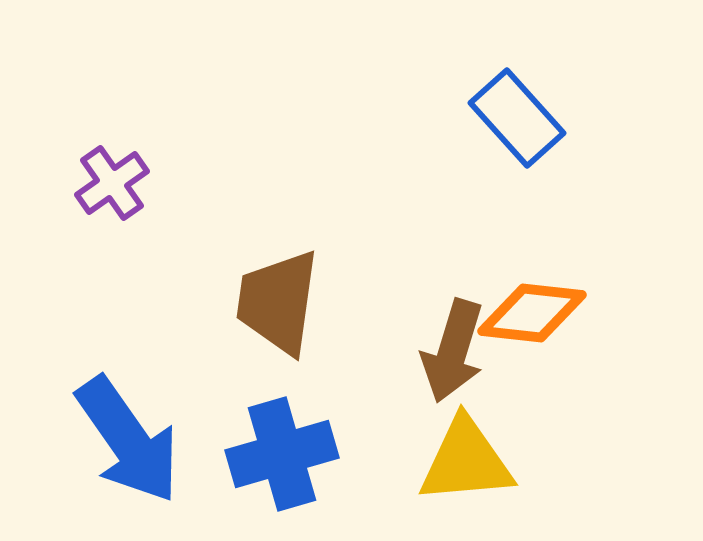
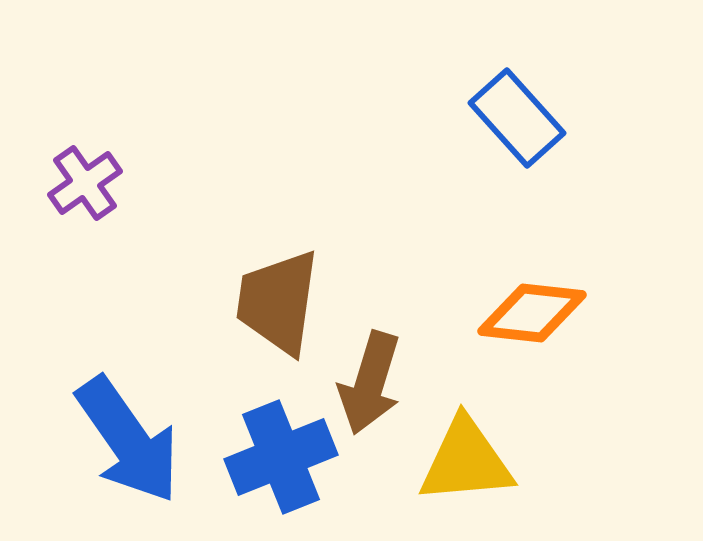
purple cross: moved 27 px left
brown arrow: moved 83 px left, 32 px down
blue cross: moved 1 px left, 3 px down; rotated 6 degrees counterclockwise
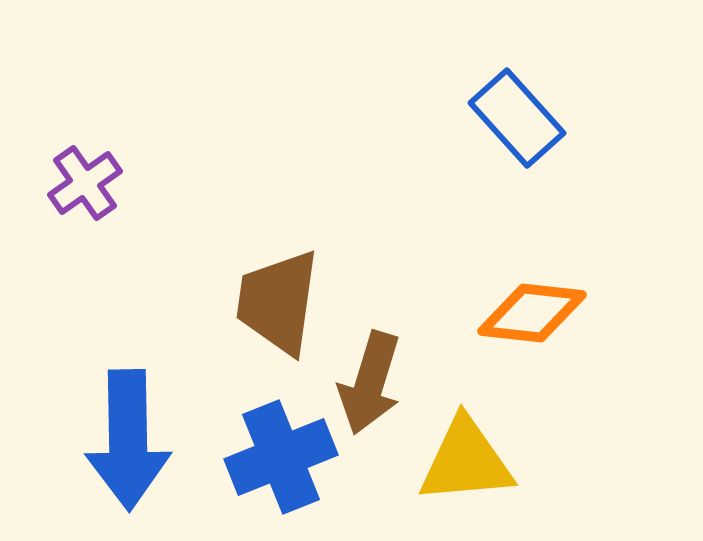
blue arrow: rotated 34 degrees clockwise
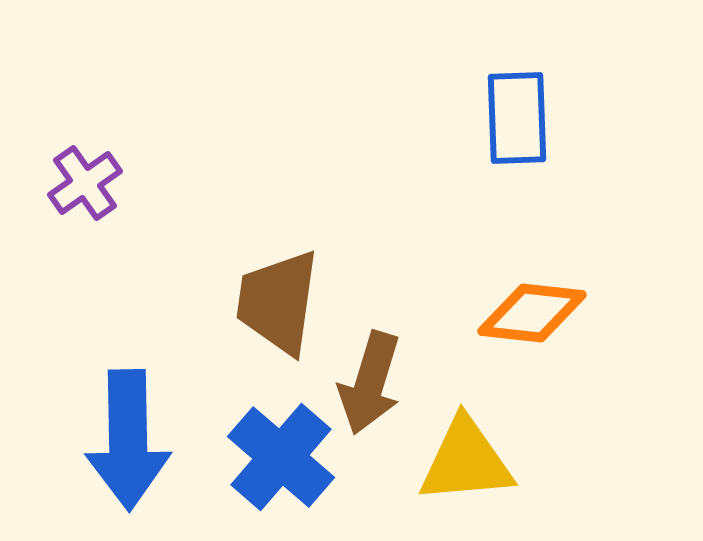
blue rectangle: rotated 40 degrees clockwise
blue cross: rotated 27 degrees counterclockwise
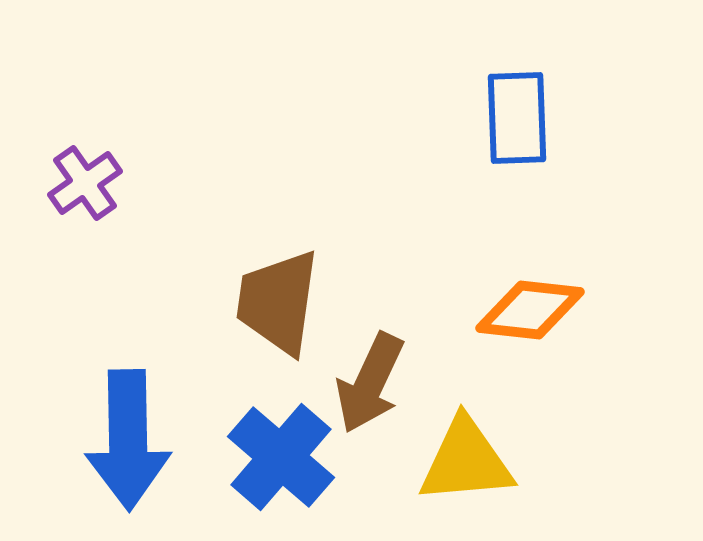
orange diamond: moved 2 px left, 3 px up
brown arrow: rotated 8 degrees clockwise
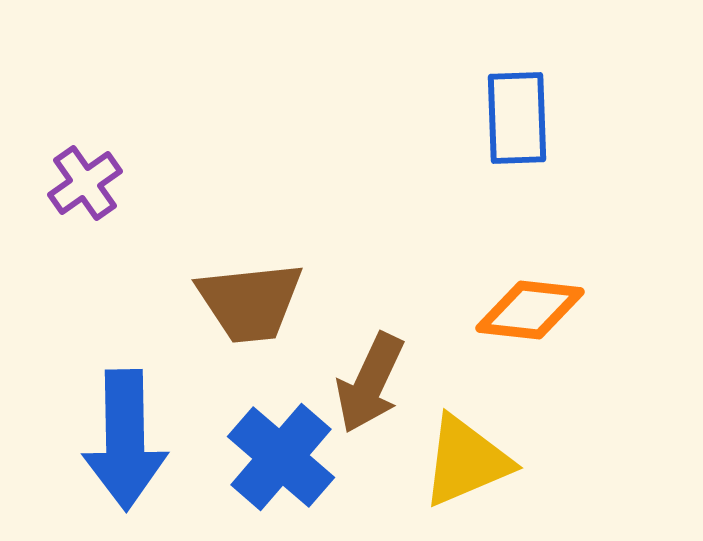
brown trapezoid: moved 28 px left; rotated 104 degrees counterclockwise
blue arrow: moved 3 px left
yellow triangle: rotated 18 degrees counterclockwise
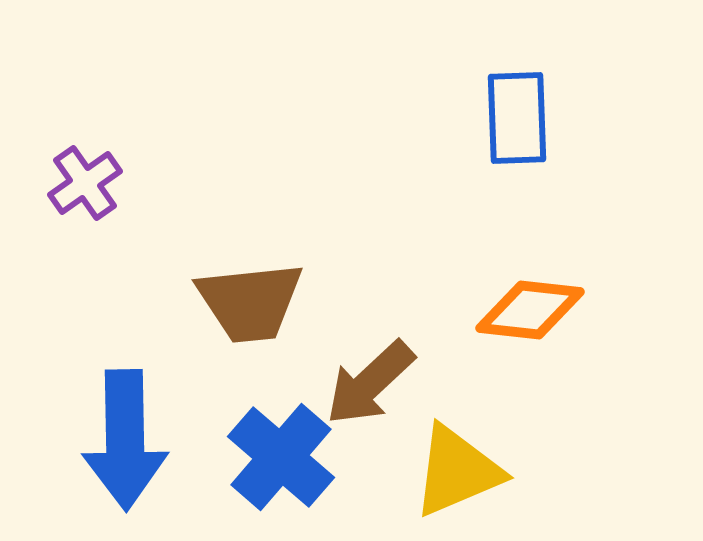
brown arrow: rotated 22 degrees clockwise
yellow triangle: moved 9 px left, 10 px down
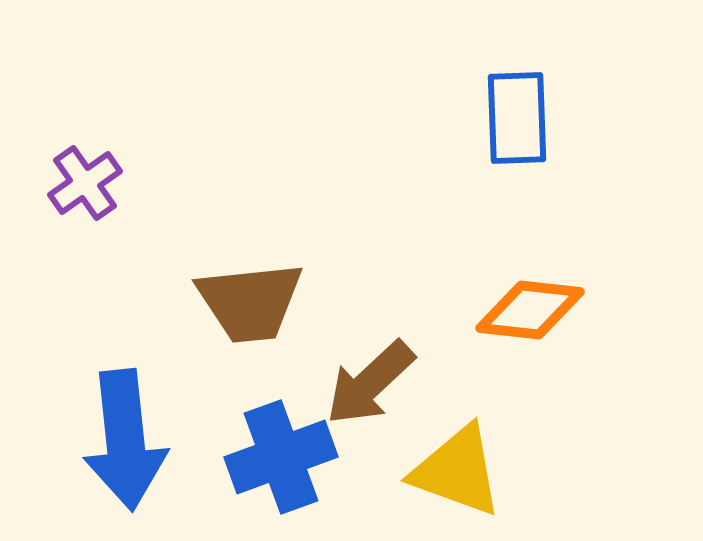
blue arrow: rotated 5 degrees counterclockwise
blue cross: rotated 29 degrees clockwise
yellow triangle: rotated 43 degrees clockwise
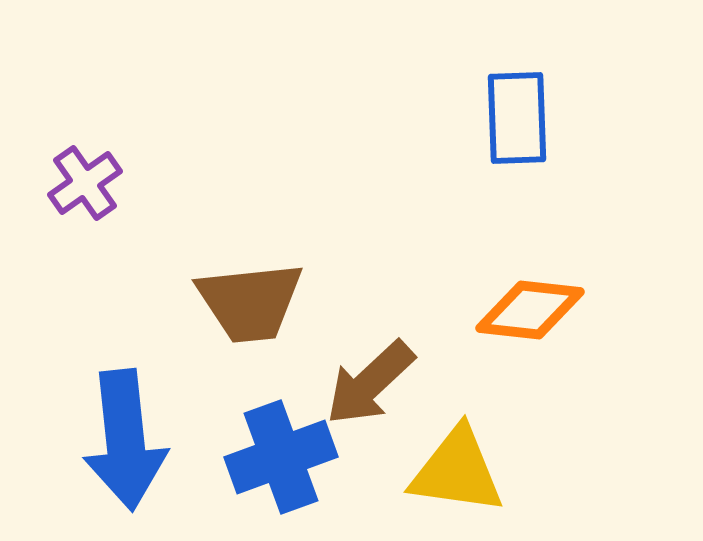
yellow triangle: rotated 12 degrees counterclockwise
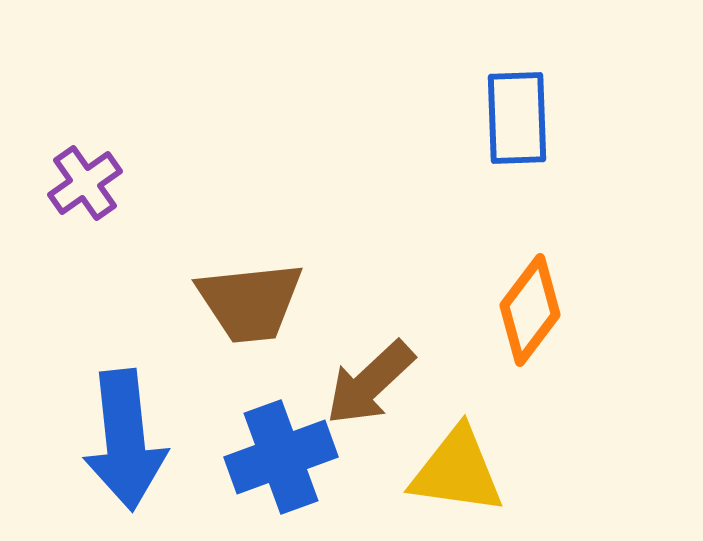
orange diamond: rotated 59 degrees counterclockwise
